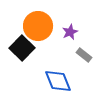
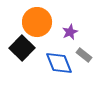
orange circle: moved 1 px left, 4 px up
blue diamond: moved 1 px right, 18 px up
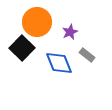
gray rectangle: moved 3 px right
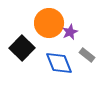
orange circle: moved 12 px right, 1 px down
